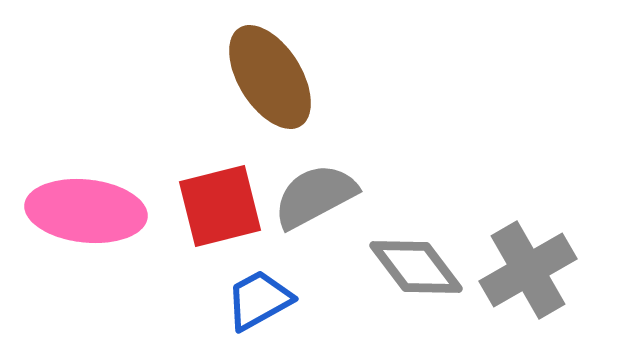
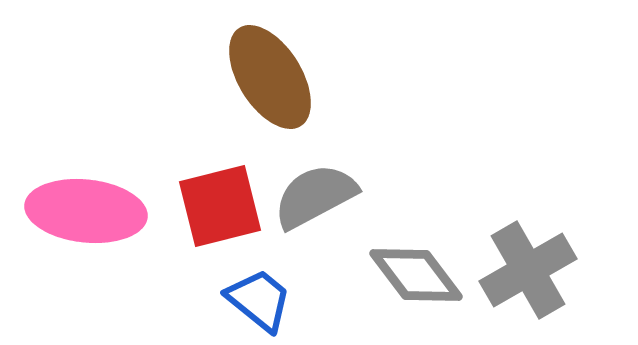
gray diamond: moved 8 px down
blue trapezoid: rotated 68 degrees clockwise
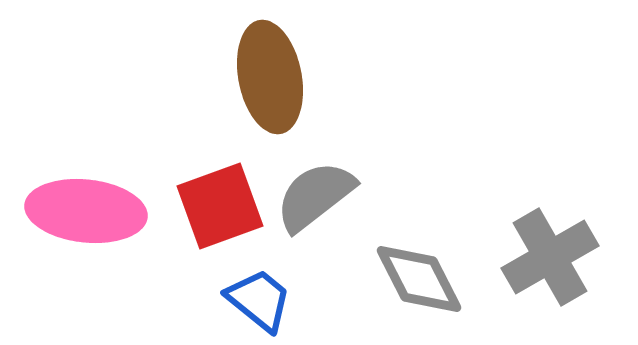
brown ellipse: rotated 21 degrees clockwise
gray semicircle: rotated 10 degrees counterclockwise
red square: rotated 6 degrees counterclockwise
gray cross: moved 22 px right, 13 px up
gray diamond: moved 3 px right, 4 px down; rotated 10 degrees clockwise
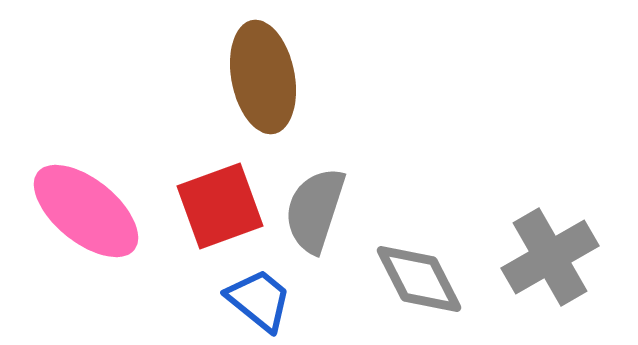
brown ellipse: moved 7 px left
gray semicircle: moved 14 px down; rotated 34 degrees counterclockwise
pink ellipse: rotated 33 degrees clockwise
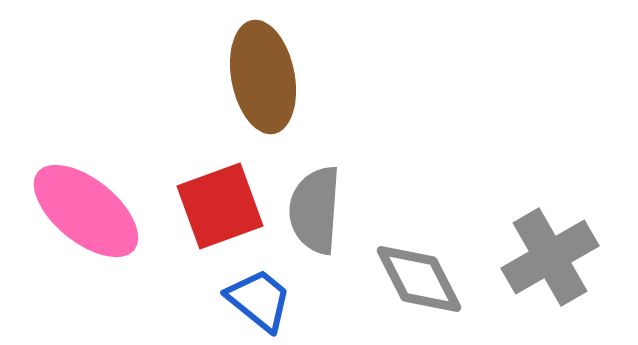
gray semicircle: rotated 14 degrees counterclockwise
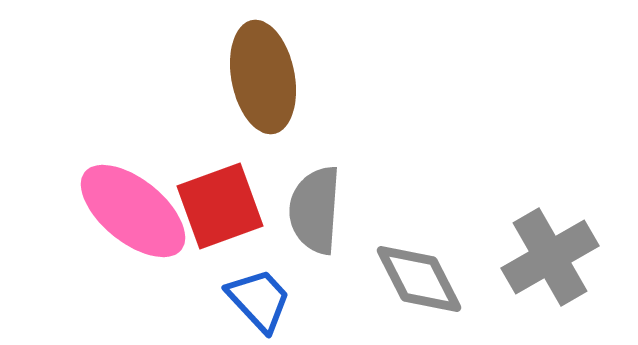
pink ellipse: moved 47 px right
blue trapezoid: rotated 8 degrees clockwise
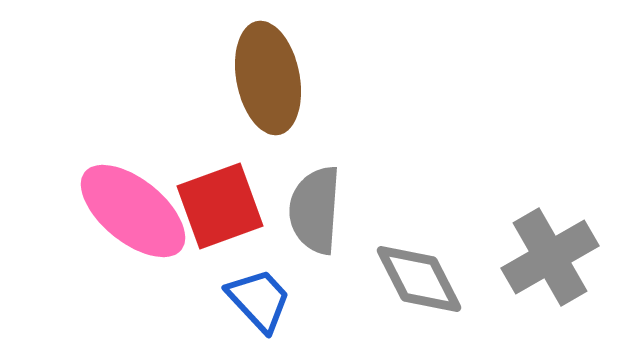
brown ellipse: moved 5 px right, 1 px down
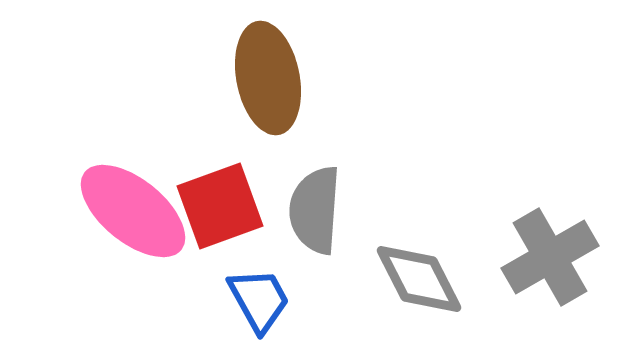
blue trapezoid: rotated 14 degrees clockwise
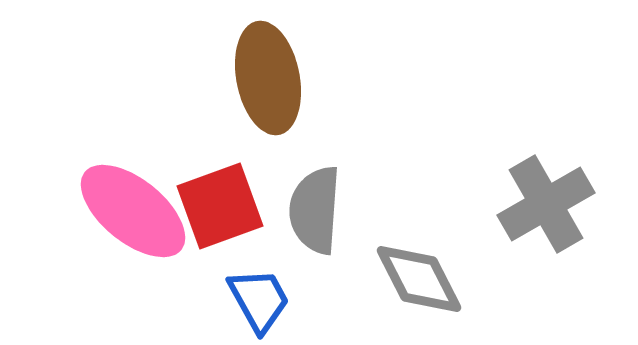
gray cross: moved 4 px left, 53 px up
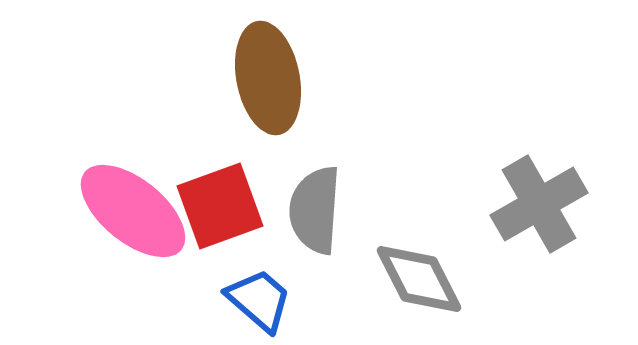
gray cross: moved 7 px left
blue trapezoid: rotated 20 degrees counterclockwise
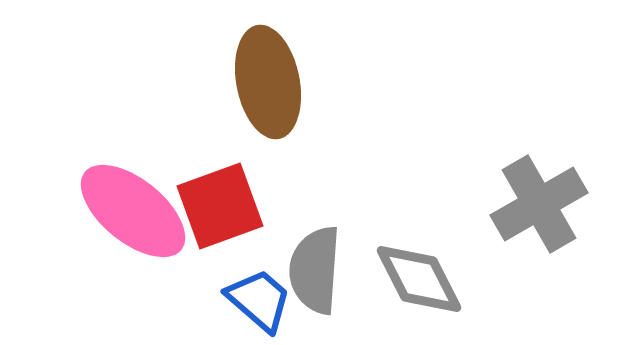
brown ellipse: moved 4 px down
gray semicircle: moved 60 px down
